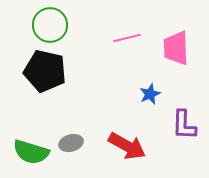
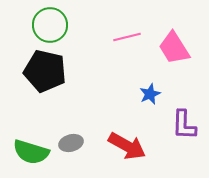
pink line: moved 1 px up
pink trapezoid: moved 2 px left; rotated 30 degrees counterclockwise
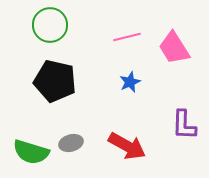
black pentagon: moved 10 px right, 10 px down
blue star: moved 20 px left, 12 px up
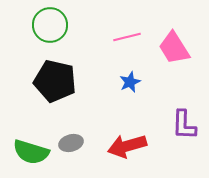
red arrow: rotated 135 degrees clockwise
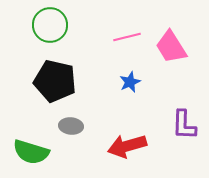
pink trapezoid: moved 3 px left, 1 px up
gray ellipse: moved 17 px up; rotated 20 degrees clockwise
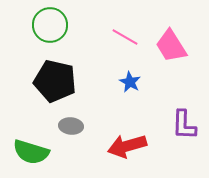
pink line: moved 2 px left; rotated 44 degrees clockwise
pink trapezoid: moved 1 px up
blue star: rotated 20 degrees counterclockwise
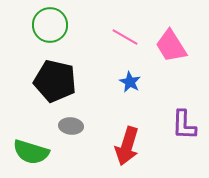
red arrow: rotated 57 degrees counterclockwise
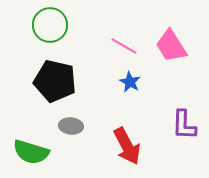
pink line: moved 1 px left, 9 px down
red arrow: rotated 45 degrees counterclockwise
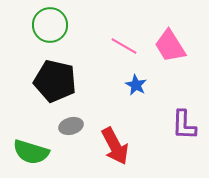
pink trapezoid: moved 1 px left
blue star: moved 6 px right, 3 px down
gray ellipse: rotated 20 degrees counterclockwise
red arrow: moved 12 px left
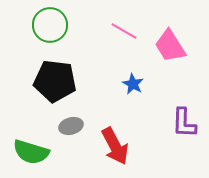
pink line: moved 15 px up
black pentagon: rotated 6 degrees counterclockwise
blue star: moved 3 px left, 1 px up
purple L-shape: moved 2 px up
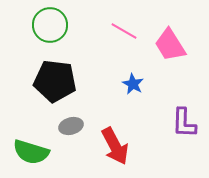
pink trapezoid: moved 1 px up
